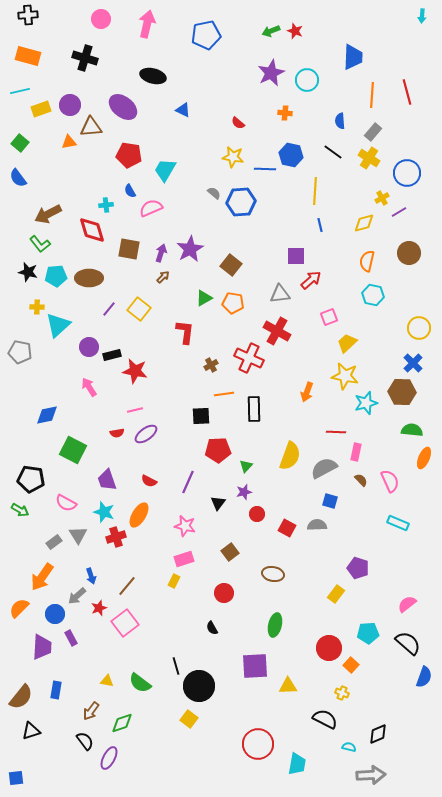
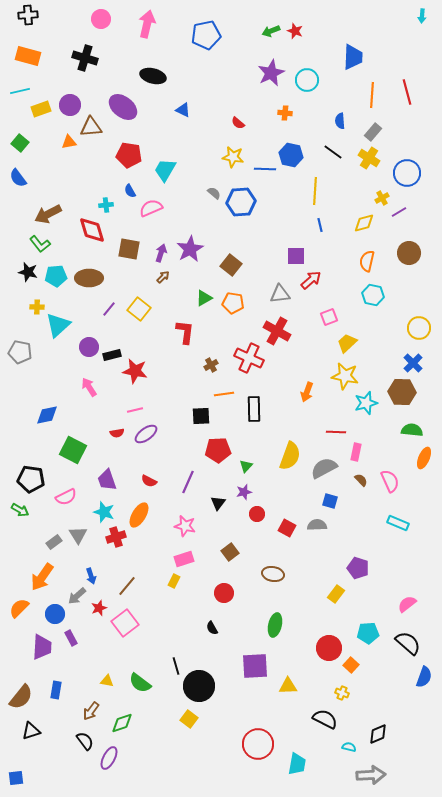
pink semicircle at (66, 503): moved 6 px up; rotated 55 degrees counterclockwise
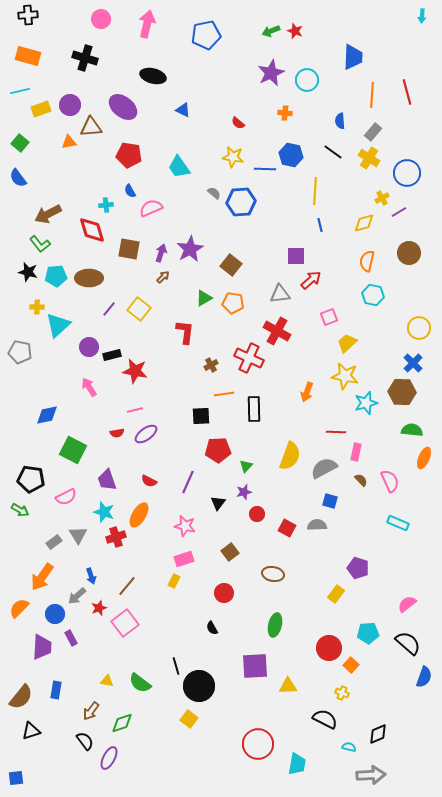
cyan trapezoid at (165, 170): moved 14 px right, 3 px up; rotated 65 degrees counterclockwise
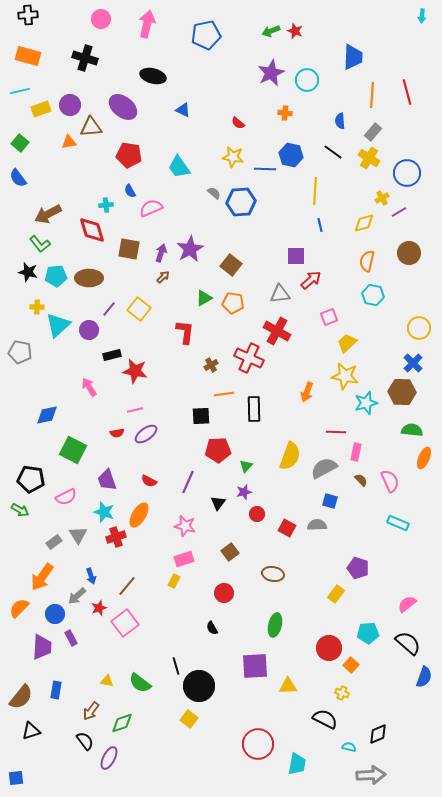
purple circle at (89, 347): moved 17 px up
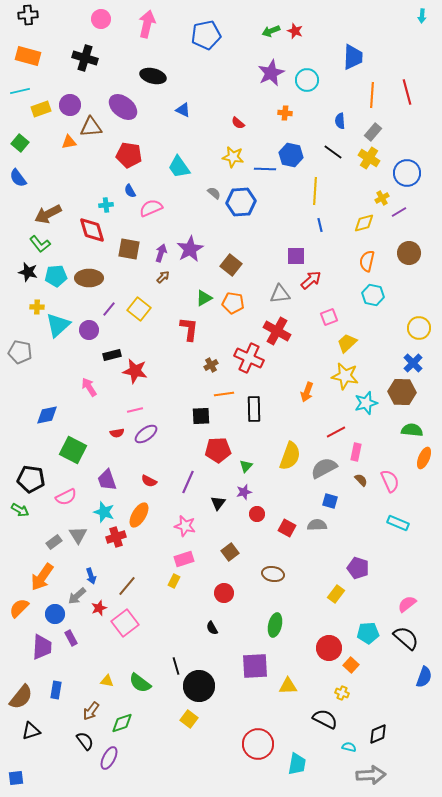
red L-shape at (185, 332): moved 4 px right, 3 px up
red line at (336, 432): rotated 30 degrees counterclockwise
black semicircle at (408, 643): moved 2 px left, 5 px up
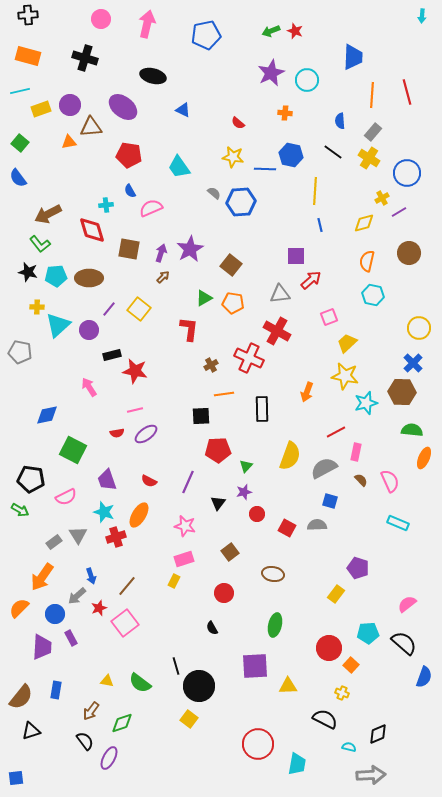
black rectangle at (254, 409): moved 8 px right
black semicircle at (406, 638): moved 2 px left, 5 px down
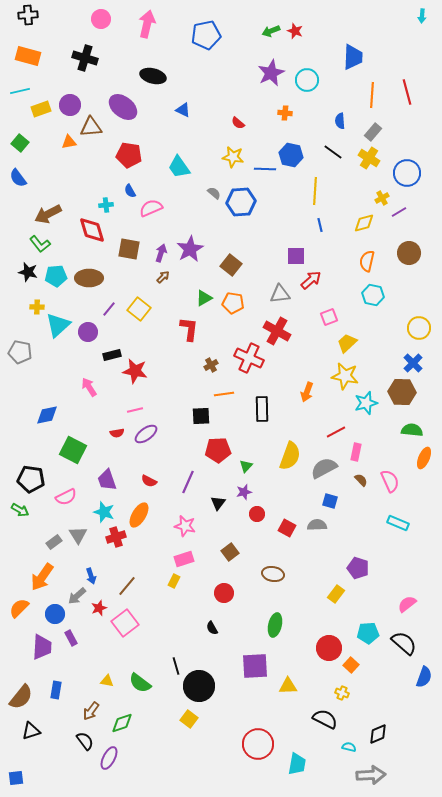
purple circle at (89, 330): moved 1 px left, 2 px down
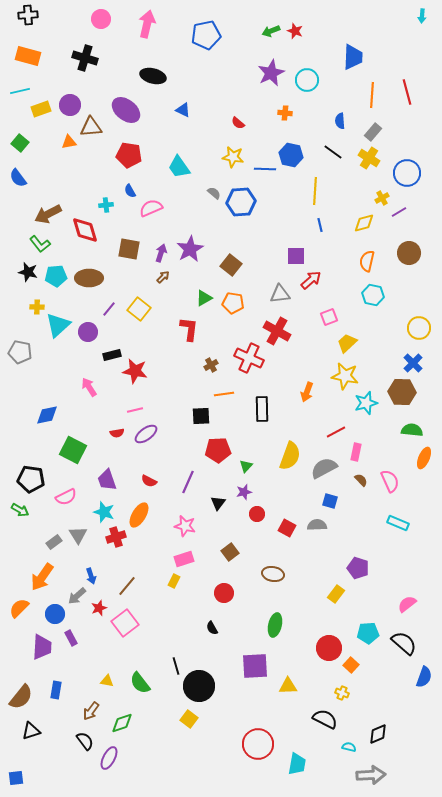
purple ellipse at (123, 107): moved 3 px right, 3 px down
red diamond at (92, 230): moved 7 px left
green semicircle at (140, 683): rotated 15 degrees clockwise
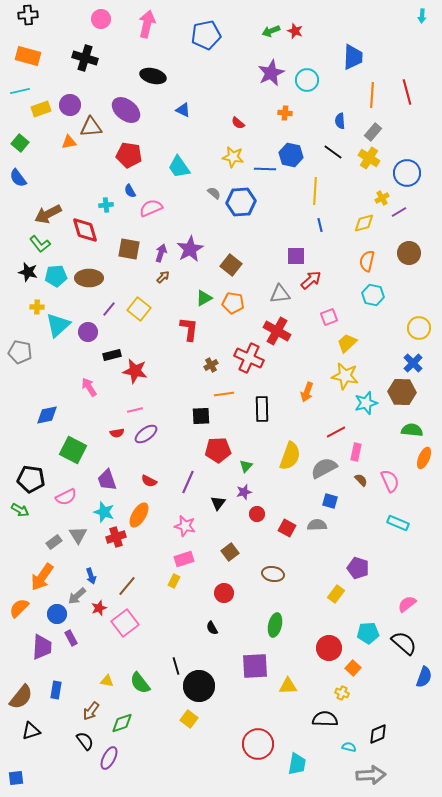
blue circle at (55, 614): moved 2 px right
orange square at (351, 665): moved 2 px right, 3 px down
black semicircle at (325, 719): rotated 25 degrees counterclockwise
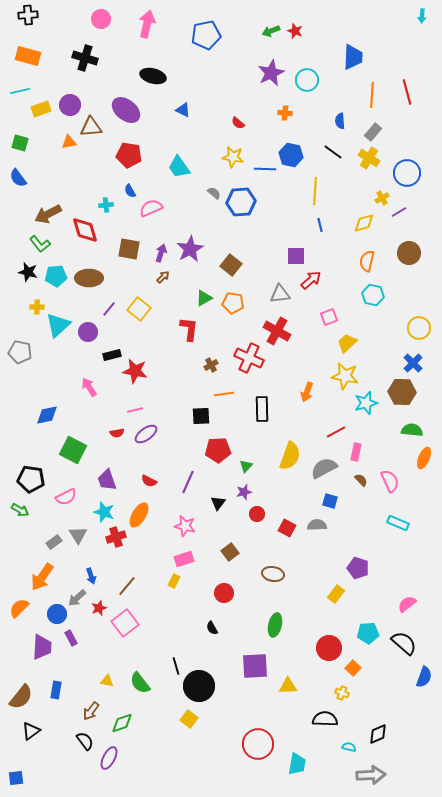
green square at (20, 143): rotated 24 degrees counterclockwise
gray arrow at (77, 596): moved 2 px down
black triangle at (31, 731): rotated 18 degrees counterclockwise
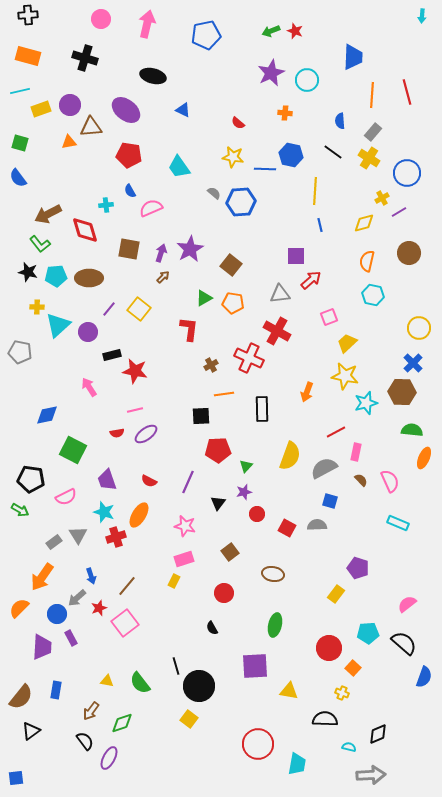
yellow triangle at (288, 686): moved 1 px right, 5 px down; rotated 12 degrees clockwise
